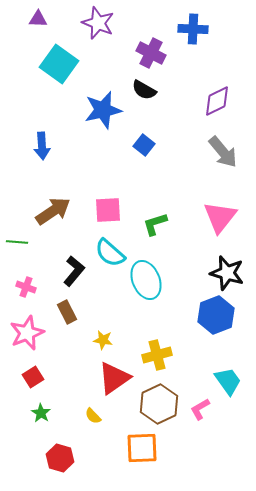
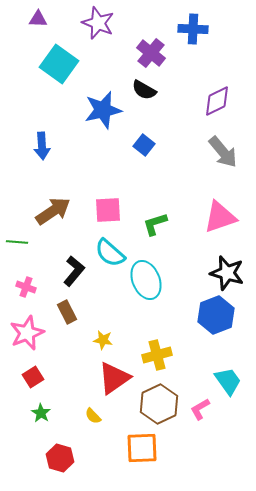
purple cross: rotated 12 degrees clockwise
pink triangle: rotated 33 degrees clockwise
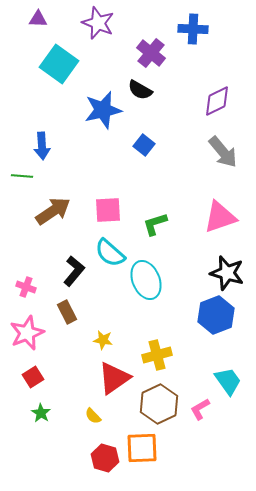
black semicircle: moved 4 px left
green line: moved 5 px right, 66 px up
red hexagon: moved 45 px right
